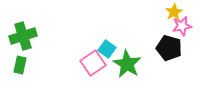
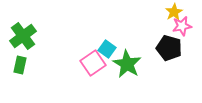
green cross: rotated 20 degrees counterclockwise
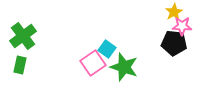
pink star: rotated 12 degrees clockwise
black pentagon: moved 5 px right, 5 px up; rotated 10 degrees counterclockwise
green star: moved 3 px left, 3 px down; rotated 12 degrees counterclockwise
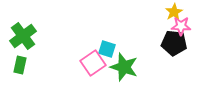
pink star: moved 1 px left
cyan square: rotated 18 degrees counterclockwise
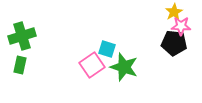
green cross: moved 1 px left; rotated 20 degrees clockwise
pink square: moved 1 px left, 2 px down
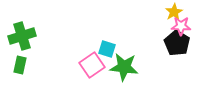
black pentagon: moved 3 px right; rotated 25 degrees clockwise
green star: rotated 12 degrees counterclockwise
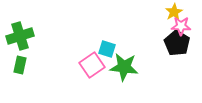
green cross: moved 2 px left
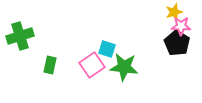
yellow star: rotated 12 degrees clockwise
green rectangle: moved 30 px right
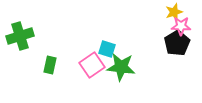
black pentagon: rotated 10 degrees clockwise
green star: moved 3 px left
